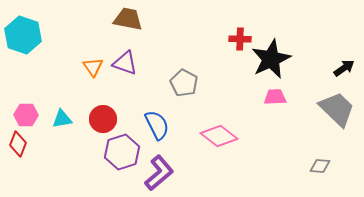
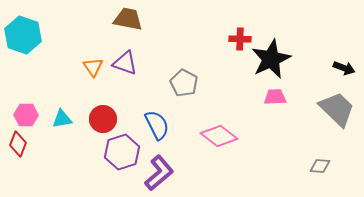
black arrow: rotated 55 degrees clockwise
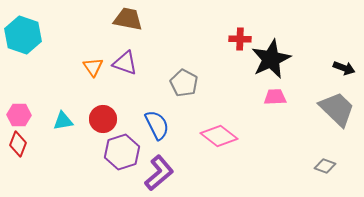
pink hexagon: moved 7 px left
cyan triangle: moved 1 px right, 2 px down
gray diamond: moved 5 px right; rotated 15 degrees clockwise
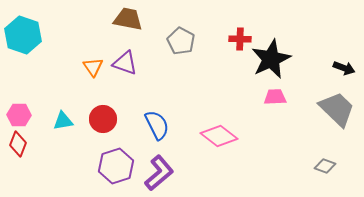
gray pentagon: moved 3 px left, 42 px up
purple hexagon: moved 6 px left, 14 px down
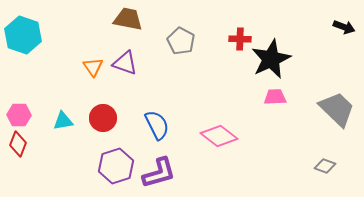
black arrow: moved 41 px up
red circle: moved 1 px up
purple L-shape: rotated 24 degrees clockwise
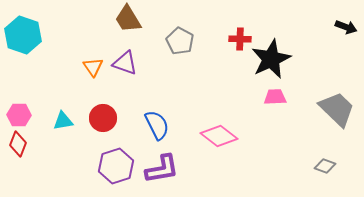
brown trapezoid: rotated 132 degrees counterclockwise
black arrow: moved 2 px right
gray pentagon: moved 1 px left
purple L-shape: moved 3 px right, 4 px up; rotated 6 degrees clockwise
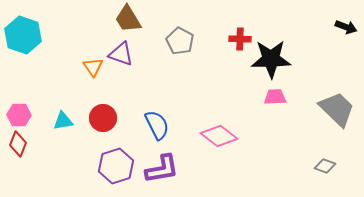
black star: rotated 24 degrees clockwise
purple triangle: moved 4 px left, 9 px up
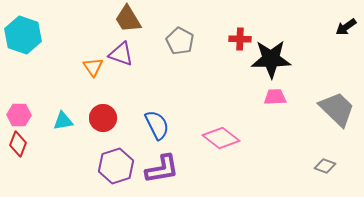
black arrow: rotated 125 degrees clockwise
pink diamond: moved 2 px right, 2 px down
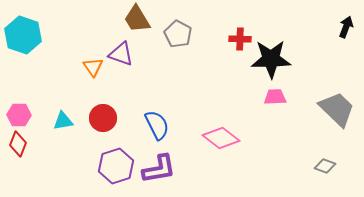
brown trapezoid: moved 9 px right
black arrow: rotated 145 degrees clockwise
gray pentagon: moved 2 px left, 7 px up
purple L-shape: moved 3 px left
